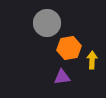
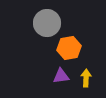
yellow arrow: moved 6 px left, 18 px down
purple triangle: moved 1 px left, 1 px up
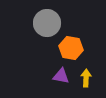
orange hexagon: moved 2 px right; rotated 20 degrees clockwise
purple triangle: rotated 18 degrees clockwise
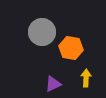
gray circle: moved 5 px left, 9 px down
purple triangle: moved 8 px left, 8 px down; rotated 36 degrees counterclockwise
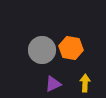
gray circle: moved 18 px down
yellow arrow: moved 1 px left, 5 px down
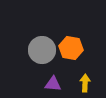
purple triangle: rotated 30 degrees clockwise
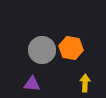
purple triangle: moved 21 px left
